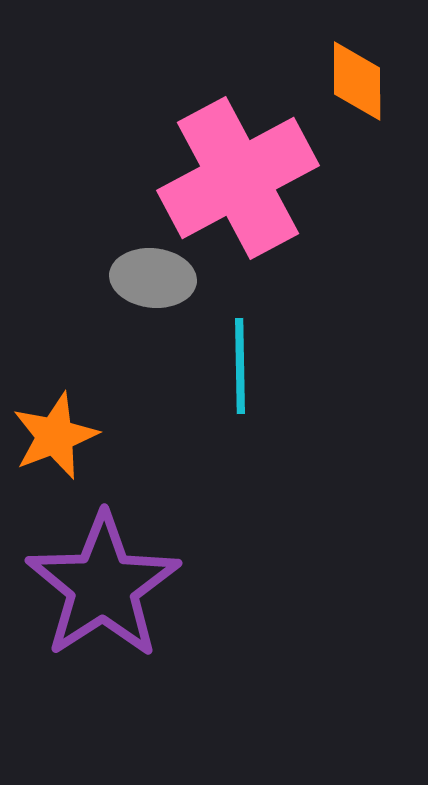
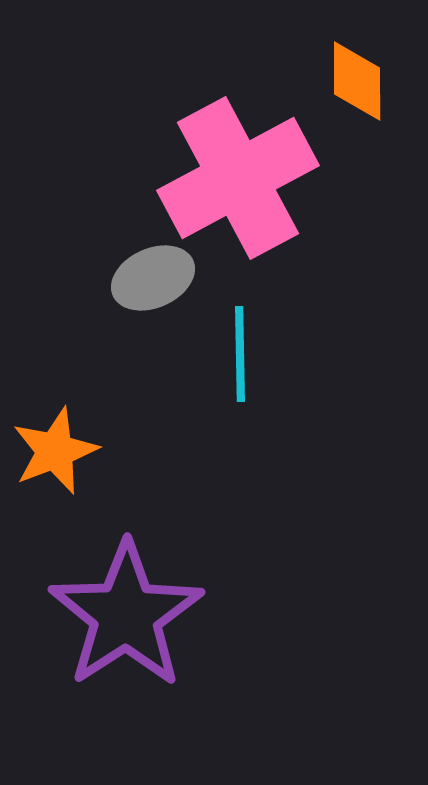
gray ellipse: rotated 30 degrees counterclockwise
cyan line: moved 12 px up
orange star: moved 15 px down
purple star: moved 23 px right, 29 px down
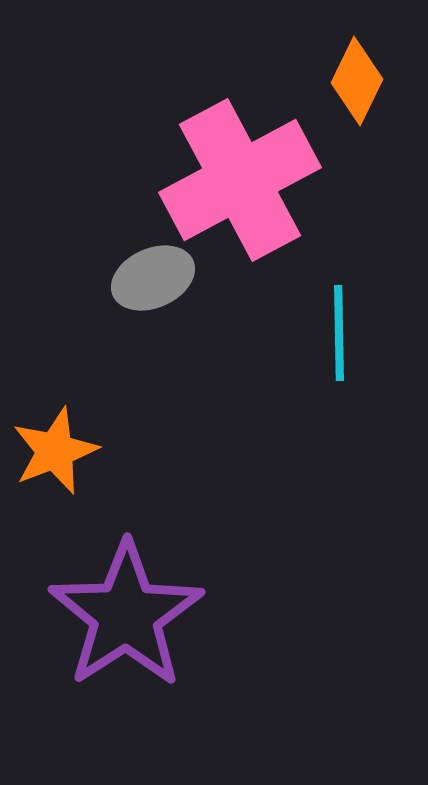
orange diamond: rotated 26 degrees clockwise
pink cross: moved 2 px right, 2 px down
cyan line: moved 99 px right, 21 px up
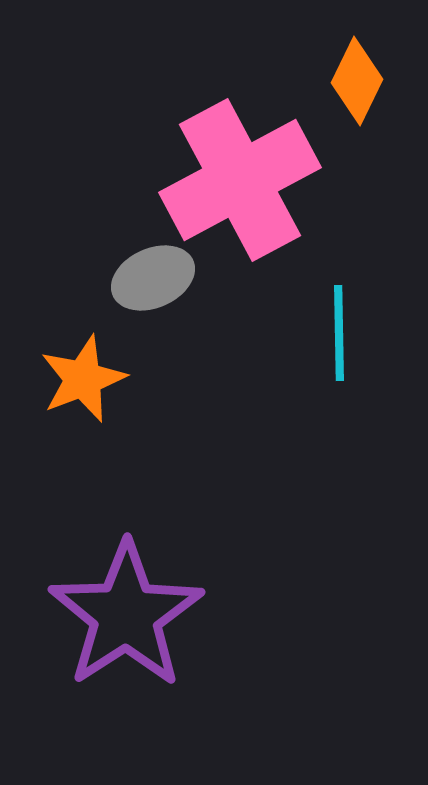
orange star: moved 28 px right, 72 px up
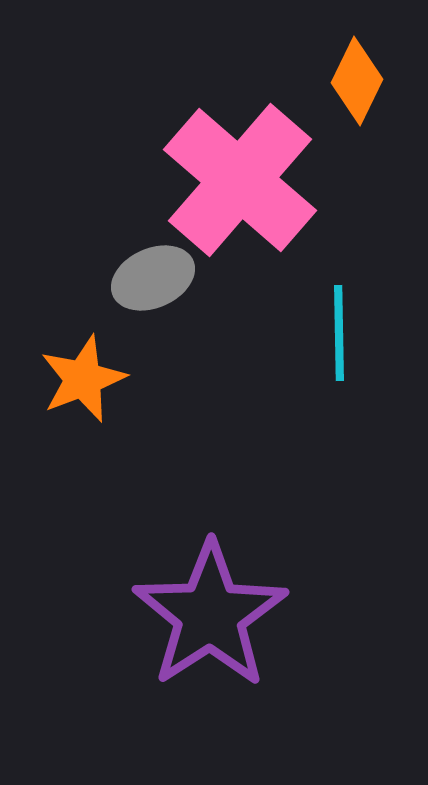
pink cross: rotated 21 degrees counterclockwise
purple star: moved 84 px right
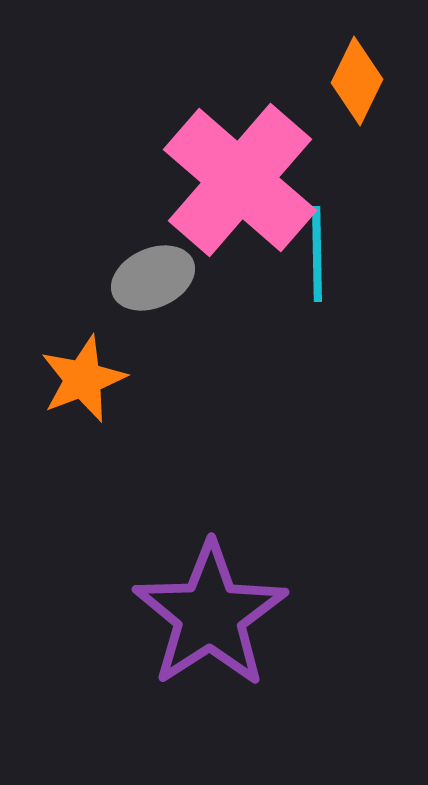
cyan line: moved 22 px left, 79 px up
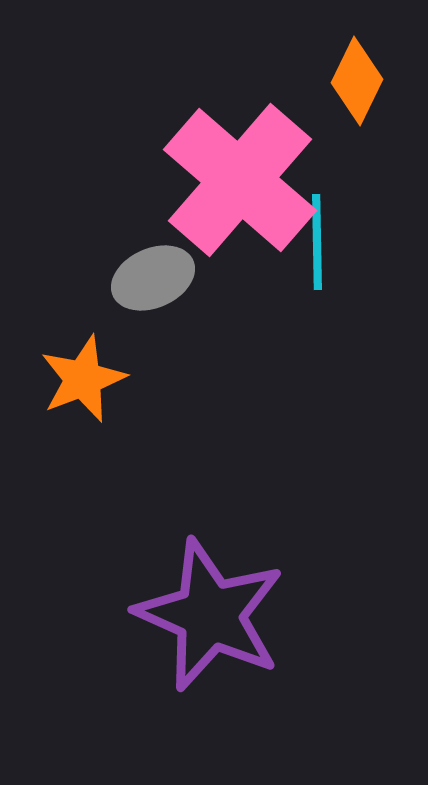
cyan line: moved 12 px up
purple star: rotated 15 degrees counterclockwise
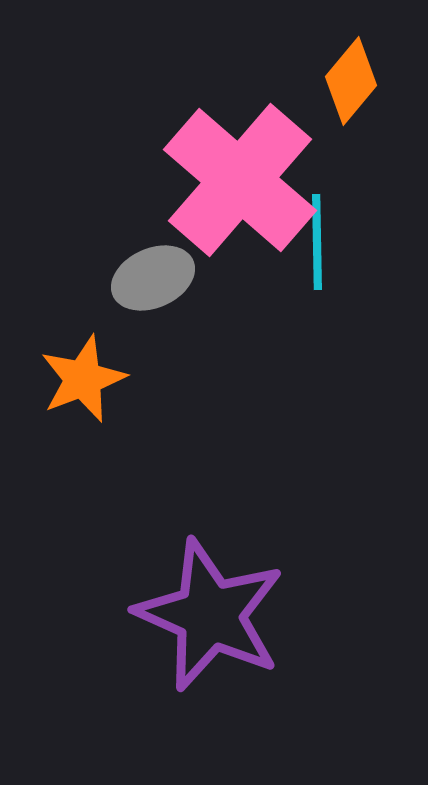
orange diamond: moved 6 px left; rotated 14 degrees clockwise
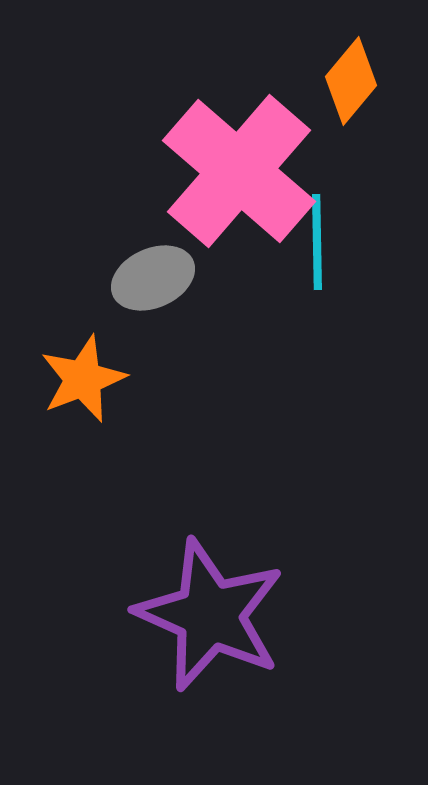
pink cross: moved 1 px left, 9 px up
